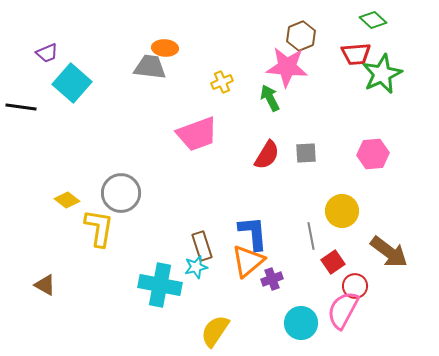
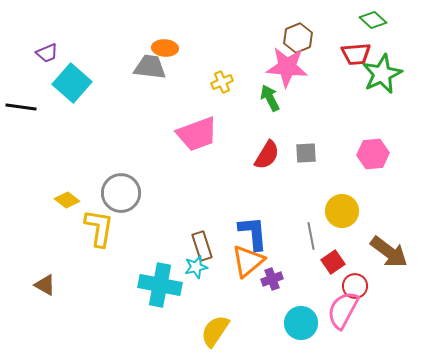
brown hexagon: moved 3 px left, 2 px down
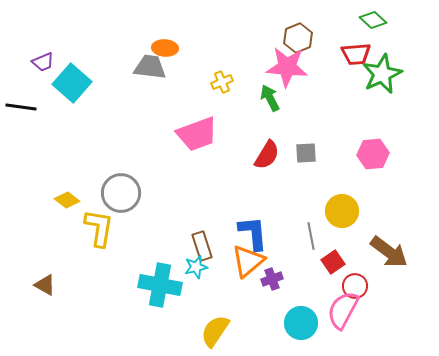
purple trapezoid: moved 4 px left, 9 px down
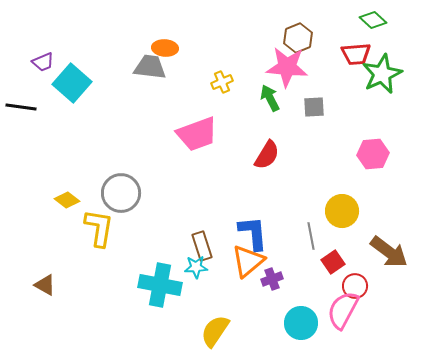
gray square: moved 8 px right, 46 px up
cyan star: rotated 10 degrees clockwise
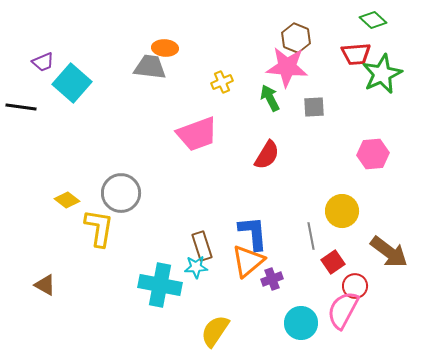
brown hexagon: moved 2 px left; rotated 16 degrees counterclockwise
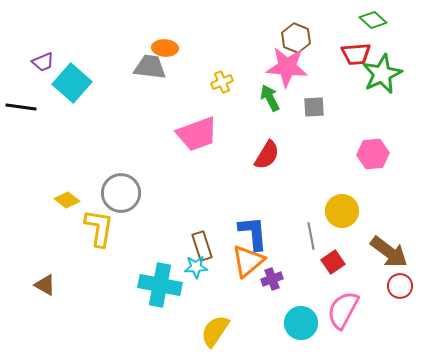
red circle: moved 45 px right
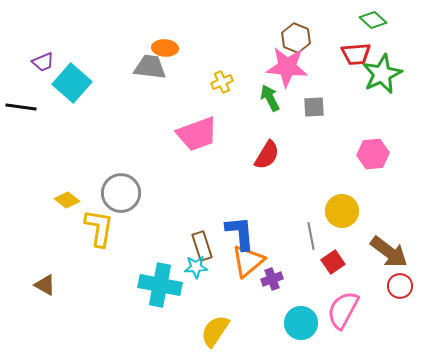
blue L-shape: moved 13 px left
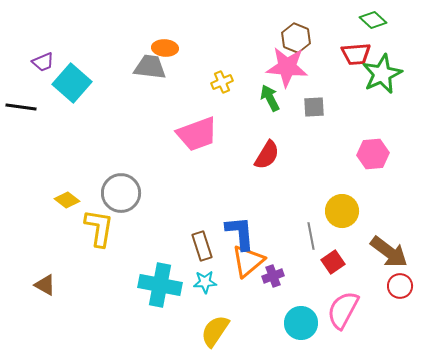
cyan star: moved 9 px right, 15 px down
purple cross: moved 1 px right, 3 px up
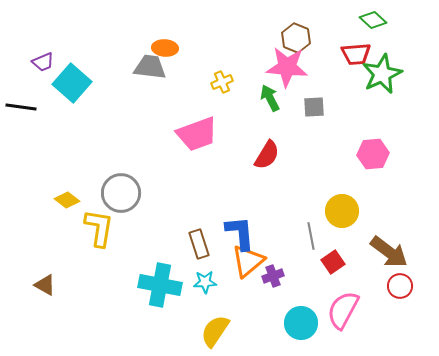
brown rectangle: moved 3 px left, 2 px up
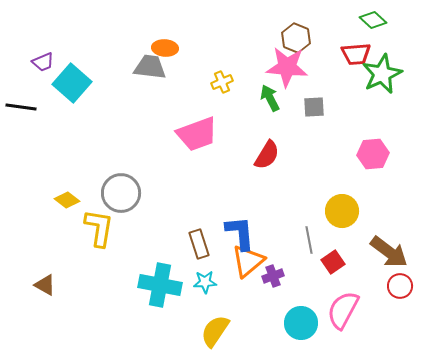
gray line: moved 2 px left, 4 px down
